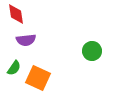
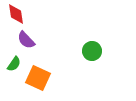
purple semicircle: rotated 54 degrees clockwise
green semicircle: moved 4 px up
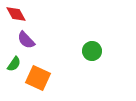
red diamond: rotated 20 degrees counterclockwise
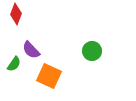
red diamond: rotated 50 degrees clockwise
purple semicircle: moved 5 px right, 10 px down
orange square: moved 11 px right, 2 px up
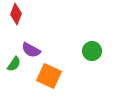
purple semicircle: rotated 18 degrees counterclockwise
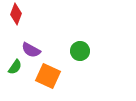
green circle: moved 12 px left
green semicircle: moved 1 px right, 3 px down
orange square: moved 1 px left
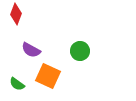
green semicircle: moved 2 px right, 17 px down; rotated 91 degrees clockwise
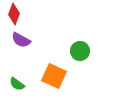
red diamond: moved 2 px left
purple semicircle: moved 10 px left, 10 px up
orange square: moved 6 px right
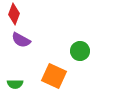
green semicircle: moved 2 px left; rotated 35 degrees counterclockwise
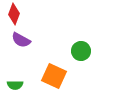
green circle: moved 1 px right
green semicircle: moved 1 px down
